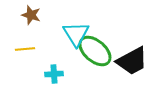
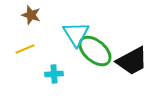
yellow line: rotated 18 degrees counterclockwise
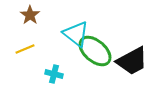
brown star: moved 1 px left; rotated 18 degrees clockwise
cyan triangle: rotated 20 degrees counterclockwise
cyan cross: rotated 18 degrees clockwise
